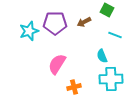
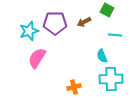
cyan line: rotated 16 degrees counterclockwise
pink semicircle: moved 20 px left, 6 px up
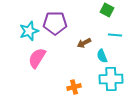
brown arrow: moved 21 px down
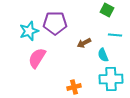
cyan semicircle: moved 1 px right, 1 px up
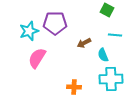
orange cross: rotated 16 degrees clockwise
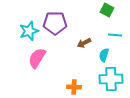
cyan semicircle: moved 1 px right; rotated 40 degrees clockwise
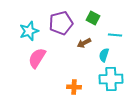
green square: moved 14 px left, 8 px down
purple pentagon: moved 6 px right; rotated 15 degrees counterclockwise
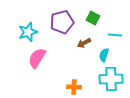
purple pentagon: moved 1 px right, 1 px up
cyan star: moved 1 px left, 1 px down
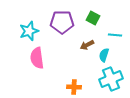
purple pentagon: rotated 15 degrees clockwise
cyan star: moved 1 px right, 1 px up
brown arrow: moved 3 px right, 2 px down
pink semicircle: rotated 40 degrees counterclockwise
cyan cross: rotated 20 degrees counterclockwise
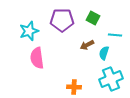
purple pentagon: moved 2 px up
cyan semicircle: moved 2 px up
